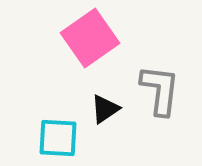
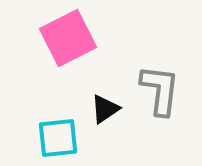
pink square: moved 22 px left; rotated 8 degrees clockwise
cyan square: rotated 9 degrees counterclockwise
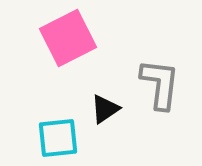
gray L-shape: moved 6 px up
